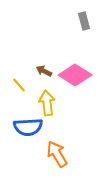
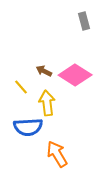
yellow line: moved 2 px right, 2 px down
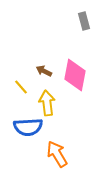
pink diamond: rotated 68 degrees clockwise
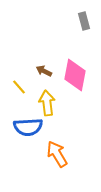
yellow line: moved 2 px left
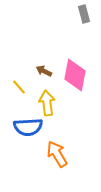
gray rectangle: moved 7 px up
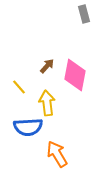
brown arrow: moved 3 px right, 5 px up; rotated 105 degrees clockwise
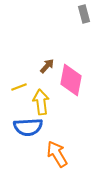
pink diamond: moved 4 px left, 5 px down
yellow line: rotated 70 degrees counterclockwise
yellow arrow: moved 6 px left, 1 px up
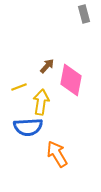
yellow arrow: rotated 15 degrees clockwise
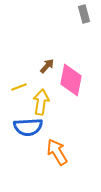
orange arrow: moved 2 px up
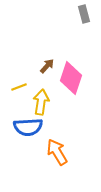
pink diamond: moved 2 px up; rotated 8 degrees clockwise
